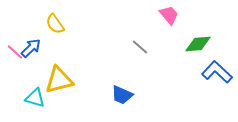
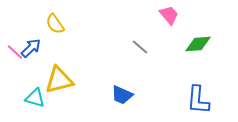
blue L-shape: moved 19 px left, 28 px down; rotated 128 degrees counterclockwise
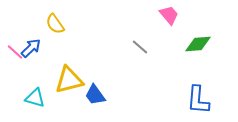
yellow triangle: moved 10 px right
blue trapezoid: moved 27 px left; rotated 30 degrees clockwise
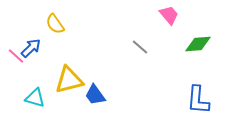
pink line: moved 1 px right, 4 px down
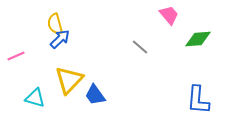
yellow semicircle: rotated 20 degrees clockwise
green diamond: moved 5 px up
blue arrow: moved 29 px right, 9 px up
pink line: rotated 66 degrees counterclockwise
yellow triangle: rotated 32 degrees counterclockwise
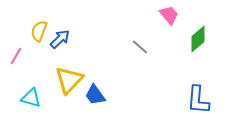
yellow semicircle: moved 16 px left, 7 px down; rotated 35 degrees clockwise
green diamond: rotated 36 degrees counterclockwise
pink line: rotated 36 degrees counterclockwise
cyan triangle: moved 4 px left
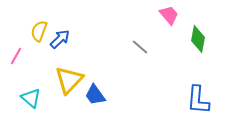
green diamond: rotated 40 degrees counterclockwise
cyan triangle: rotated 25 degrees clockwise
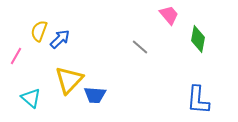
blue trapezoid: rotated 50 degrees counterclockwise
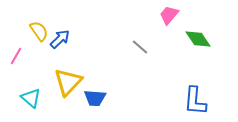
pink trapezoid: rotated 100 degrees counterclockwise
yellow semicircle: rotated 125 degrees clockwise
green diamond: rotated 44 degrees counterclockwise
yellow triangle: moved 1 px left, 2 px down
blue trapezoid: moved 3 px down
blue L-shape: moved 3 px left, 1 px down
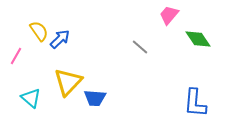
blue L-shape: moved 2 px down
